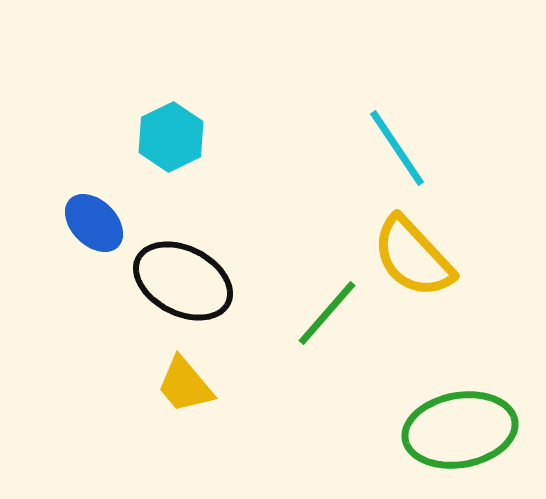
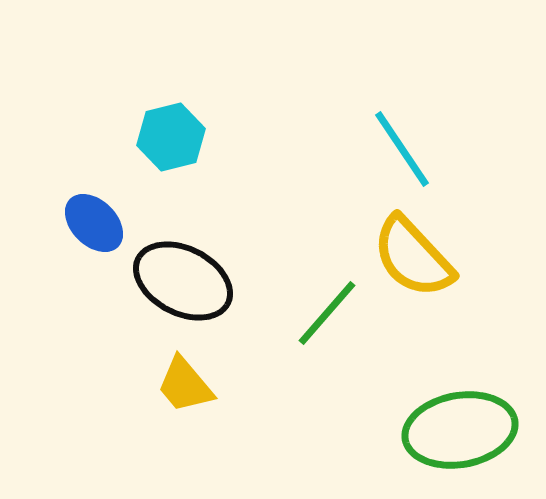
cyan hexagon: rotated 12 degrees clockwise
cyan line: moved 5 px right, 1 px down
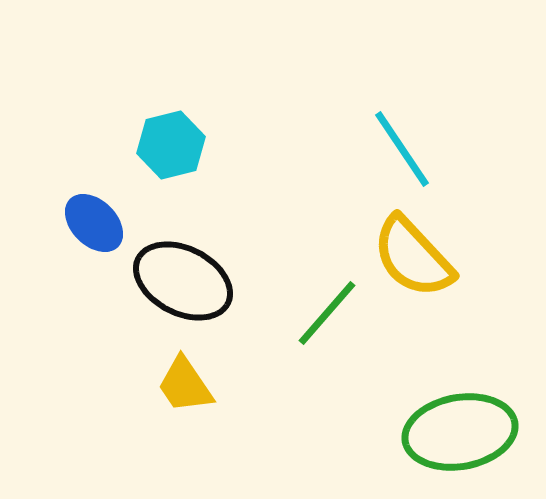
cyan hexagon: moved 8 px down
yellow trapezoid: rotated 6 degrees clockwise
green ellipse: moved 2 px down
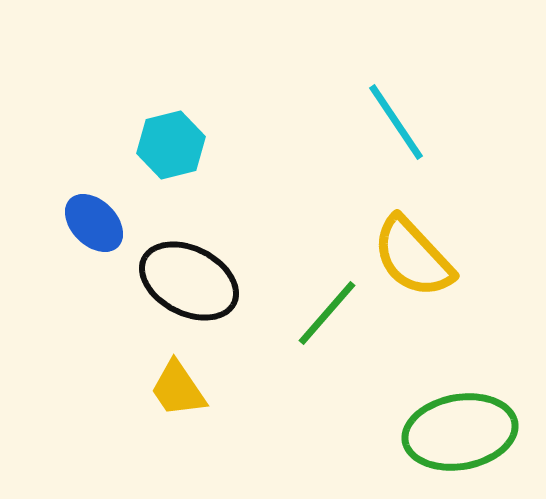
cyan line: moved 6 px left, 27 px up
black ellipse: moved 6 px right
yellow trapezoid: moved 7 px left, 4 px down
